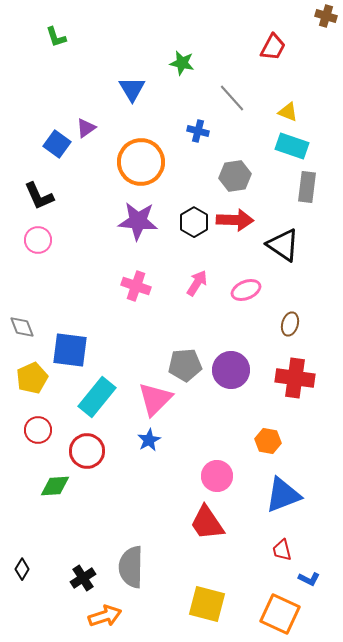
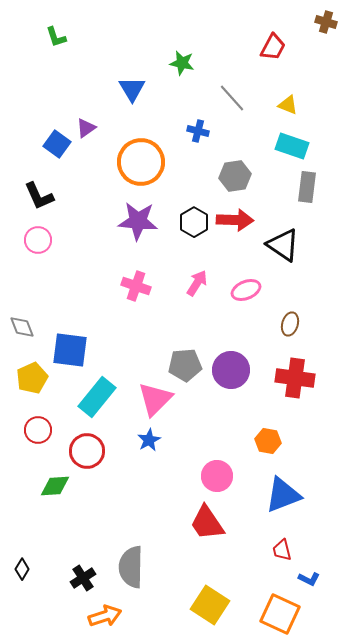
brown cross at (326, 16): moved 6 px down
yellow triangle at (288, 112): moved 7 px up
yellow square at (207, 604): moved 3 px right, 1 px down; rotated 18 degrees clockwise
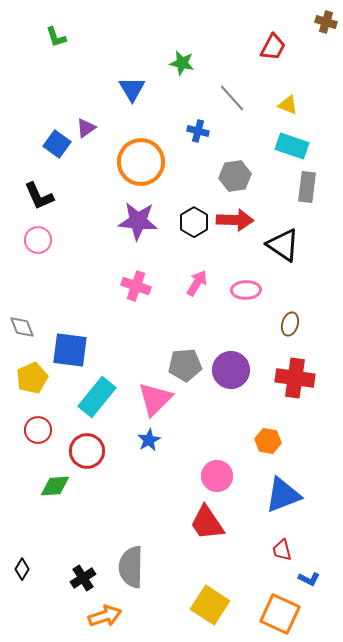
pink ellipse at (246, 290): rotated 20 degrees clockwise
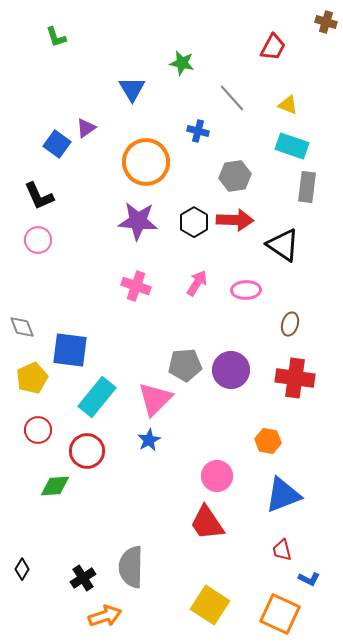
orange circle at (141, 162): moved 5 px right
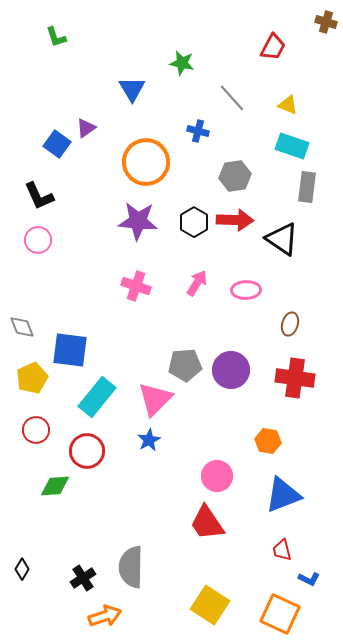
black triangle at (283, 245): moved 1 px left, 6 px up
red circle at (38, 430): moved 2 px left
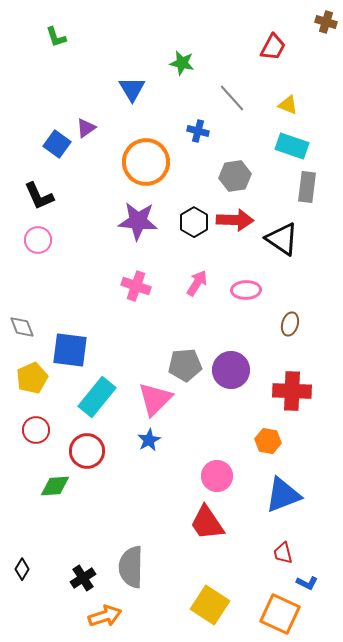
red cross at (295, 378): moved 3 px left, 13 px down; rotated 6 degrees counterclockwise
red trapezoid at (282, 550): moved 1 px right, 3 px down
blue L-shape at (309, 579): moved 2 px left, 4 px down
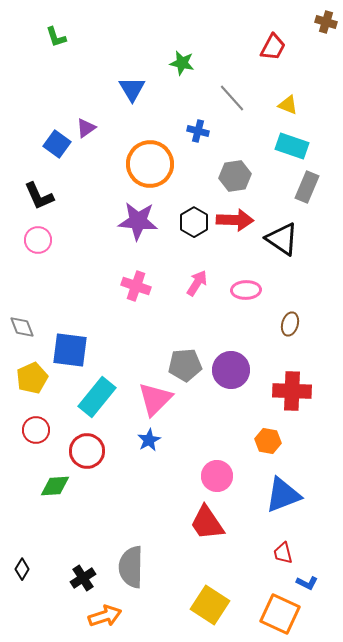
orange circle at (146, 162): moved 4 px right, 2 px down
gray rectangle at (307, 187): rotated 16 degrees clockwise
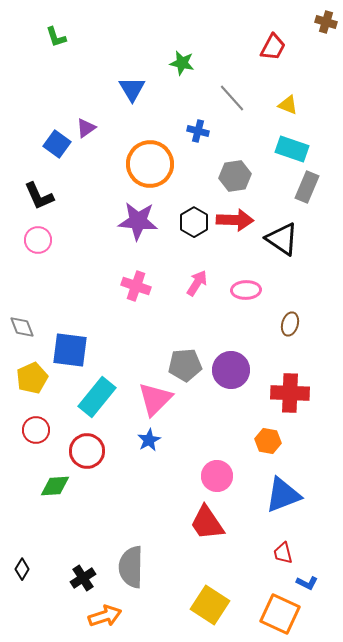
cyan rectangle at (292, 146): moved 3 px down
red cross at (292, 391): moved 2 px left, 2 px down
